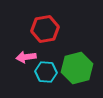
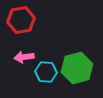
red hexagon: moved 24 px left, 9 px up
pink arrow: moved 2 px left
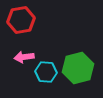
green hexagon: moved 1 px right
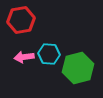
cyan hexagon: moved 3 px right, 18 px up
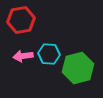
pink arrow: moved 1 px left, 1 px up
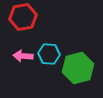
red hexagon: moved 2 px right, 3 px up
pink arrow: rotated 12 degrees clockwise
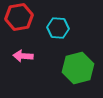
red hexagon: moved 4 px left
cyan hexagon: moved 9 px right, 26 px up
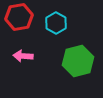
cyan hexagon: moved 2 px left, 5 px up; rotated 25 degrees clockwise
green hexagon: moved 7 px up
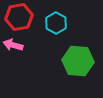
pink arrow: moved 10 px left, 11 px up; rotated 12 degrees clockwise
green hexagon: rotated 20 degrees clockwise
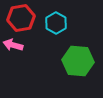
red hexagon: moved 2 px right, 1 px down
